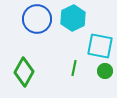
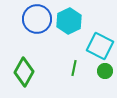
cyan hexagon: moved 4 px left, 3 px down
cyan square: rotated 16 degrees clockwise
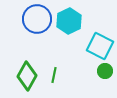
green line: moved 20 px left, 7 px down
green diamond: moved 3 px right, 4 px down
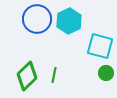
cyan square: rotated 12 degrees counterclockwise
green circle: moved 1 px right, 2 px down
green diamond: rotated 16 degrees clockwise
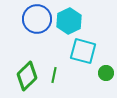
cyan square: moved 17 px left, 5 px down
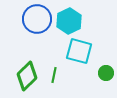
cyan square: moved 4 px left
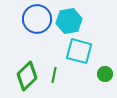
cyan hexagon: rotated 15 degrees clockwise
green circle: moved 1 px left, 1 px down
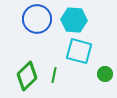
cyan hexagon: moved 5 px right, 1 px up; rotated 15 degrees clockwise
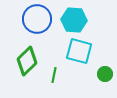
green diamond: moved 15 px up
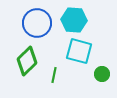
blue circle: moved 4 px down
green circle: moved 3 px left
